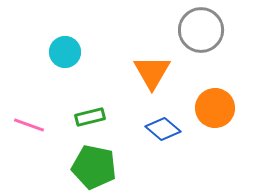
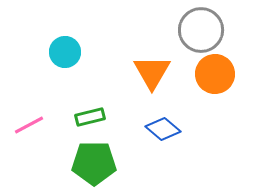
orange circle: moved 34 px up
pink line: rotated 48 degrees counterclockwise
green pentagon: moved 4 px up; rotated 12 degrees counterclockwise
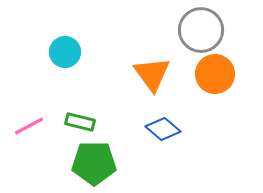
orange triangle: moved 2 px down; rotated 6 degrees counterclockwise
green rectangle: moved 10 px left, 5 px down; rotated 28 degrees clockwise
pink line: moved 1 px down
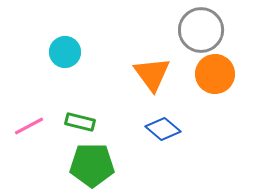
green pentagon: moved 2 px left, 2 px down
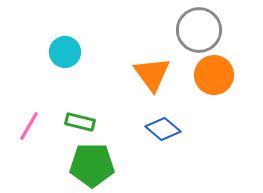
gray circle: moved 2 px left
orange circle: moved 1 px left, 1 px down
pink line: rotated 32 degrees counterclockwise
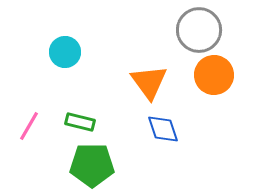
orange triangle: moved 3 px left, 8 px down
blue diamond: rotated 32 degrees clockwise
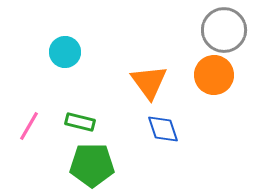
gray circle: moved 25 px right
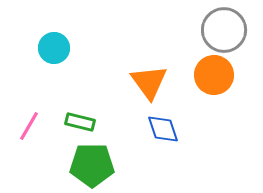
cyan circle: moved 11 px left, 4 px up
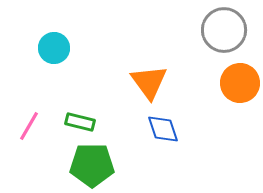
orange circle: moved 26 px right, 8 px down
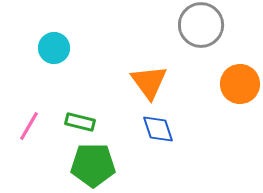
gray circle: moved 23 px left, 5 px up
orange circle: moved 1 px down
blue diamond: moved 5 px left
green pentagon: moved 1 px right
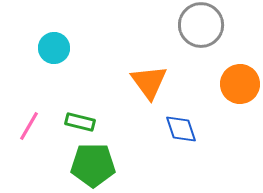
blue diamond: moved 23 px right
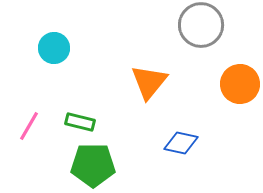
orange triangle: rotated 15 degrees clockwise
blue diamond: moved 14 px down; rotated 60 degrees counterclockwise
